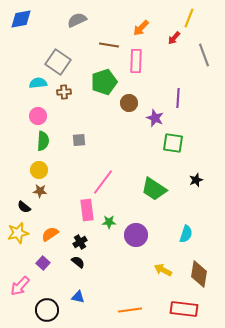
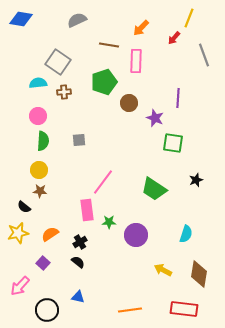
blue diamond at (21, 19): rotated 20 degrees clockwise
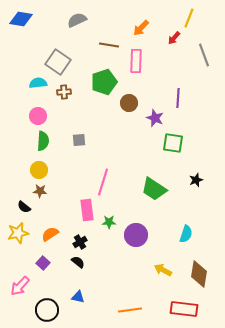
pink line at (103, 182): rotated 20 degrees counterclockwise
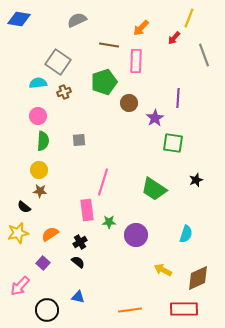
blue diamond at (21, 19): moved 2 px left
brown cross at (64, 92): rotated 16 degrees counterclockwise
purple star at (155, 118): rotated 18 degrees clockwise
brown diamond at (199, 274): moved 1 px left, 4 px down; rotated 56 degrees clockwise
red rectangle at (184, 309): rotated 8 degrees counterclockwise
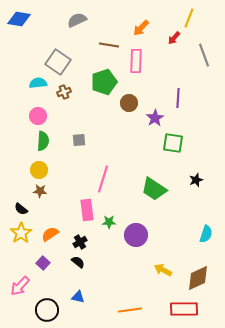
pink line at (103, 182): moved 3 px up
black semicircle at (24, 207): moved 3 px left, 2 px down
yellow star at (18, 233): moved 3 px right; rotated 20 degrees counterclockwise
cyan semicircle at (186, 234): moved 20 px right
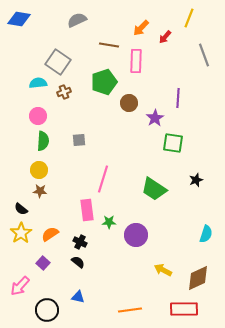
red arrow at (174, 38): moved 9 px left, 1 px up
black cross at (80, 242): rotated 32 degrees counterclockwise
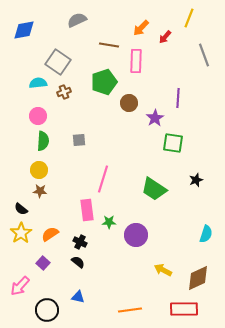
blue diamond at (19, 19): moved 5 px right, 11 px down; rotated 20 degrees counterclockwise
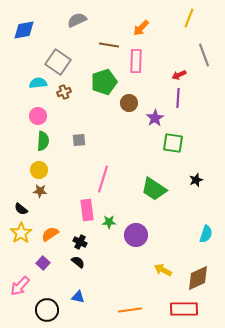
red arrow at (165, 37): moved 14 px right, 38 px down; rotated 24 degrees clockwise
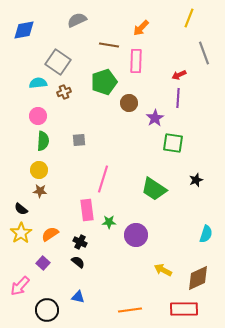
gray line at (204, 55): moved 2 px up
